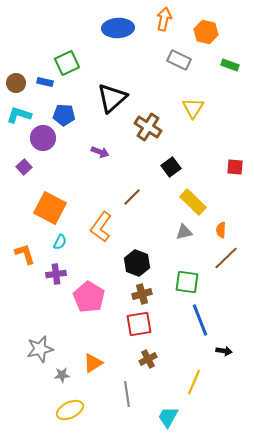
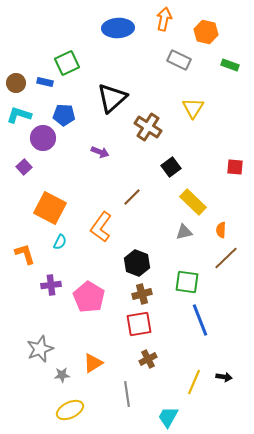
purple cross at (56, 274): moved 5 px left, 11 px down
gray star at (40, 349): rotated 8 degrees counterclockwise
black arrow at (224, 351): moved 26 px down
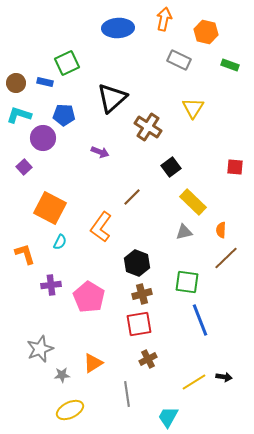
yellow line at (194, 382): rotated 35 degrees clockwise
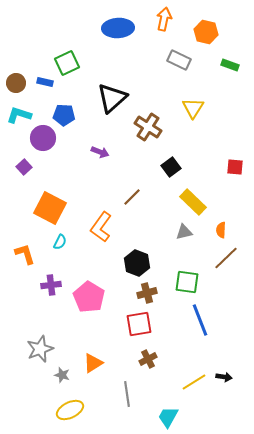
brown cross at (142, 294): moved 5 px right, 1 px up
gray star at (62, 375): rotated 21 degrees clockwise
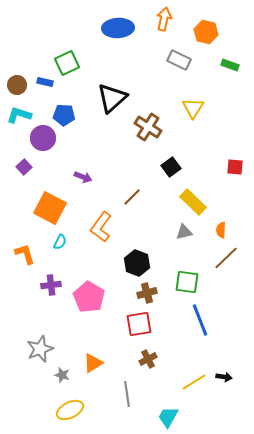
brown circle at (16, 83): moved 1 px right, 2 px down
purple arrow at (100, 152): moved 17 px left, 25 px down
